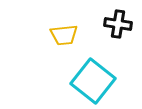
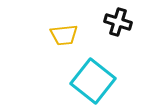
black cross: moved 2 px up; rotated 8 degrees clockwise
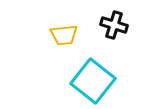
black cross: moved 4 px left, 3 px down
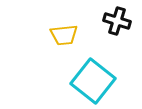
black cross: moved 3 px right, 4 px up
